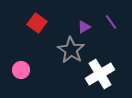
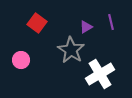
purple line: rotated 21 degrees clockwise
purple triangle: moved 2 px right
pink circle: moved 10 px up
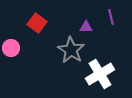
purple line: moved 5 px up
purple triangle: rotated 32 degrees clockwise
pink circle: moved 10 px left, 12 px up
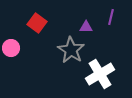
purple line: rotated 28 degrees clockwise
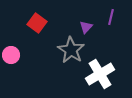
purple triangle: rotated 48 degrees counterclockwise
pink circle: moved 7 px down
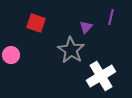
red square: moved 1 px left; rotated 18 degrees counterclockwise
white cross: moved 1 px right, 2 px down
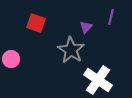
pink circle: moved 4 px down
white cross: moved 3 px left, 4 px down; rotated 24 degrees counterclockwise
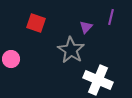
white cross: rotated 12 degrees counterclockwise
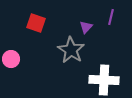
white cross: moved 6 px right; rotated 20 degrees counterclockwise
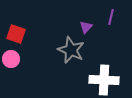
red square: moved 20 px left, 11 px down
gray star: rotated 8 degrees counterclockwise
